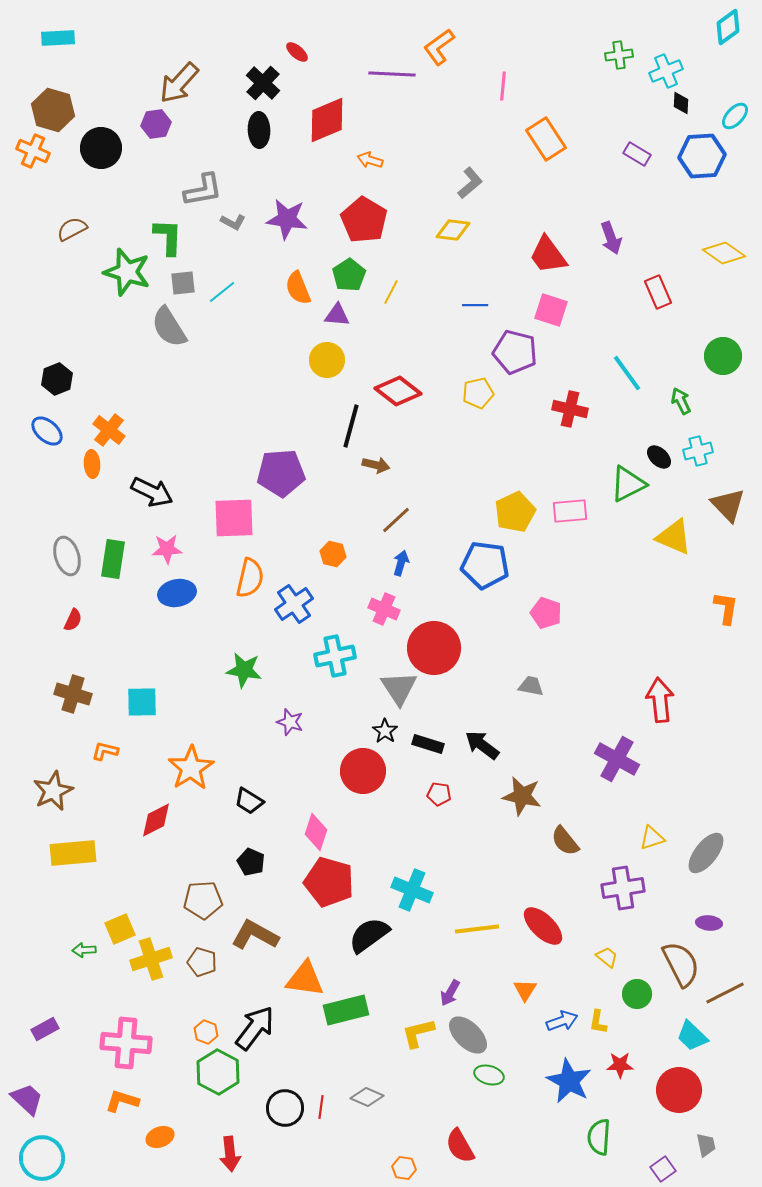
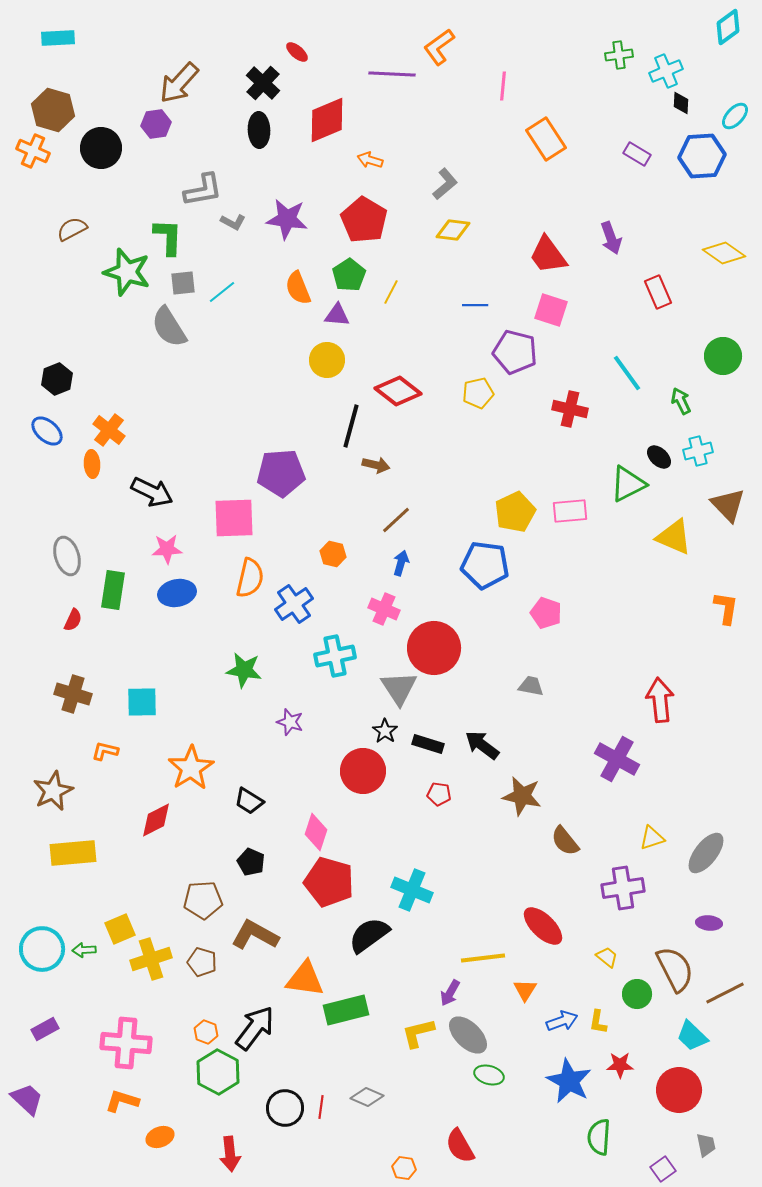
gray L-shape at (470, 183): moved 25 px left, 1 px down
green rectangle at (113, 559): moved 31 px down
yellow line at (477, 929): moved 6 px right, 29 px down
brown semicircle at (681, 964): moved 6 px left, 5 px down
cyan circle at (42, 1158): moved 209 px up
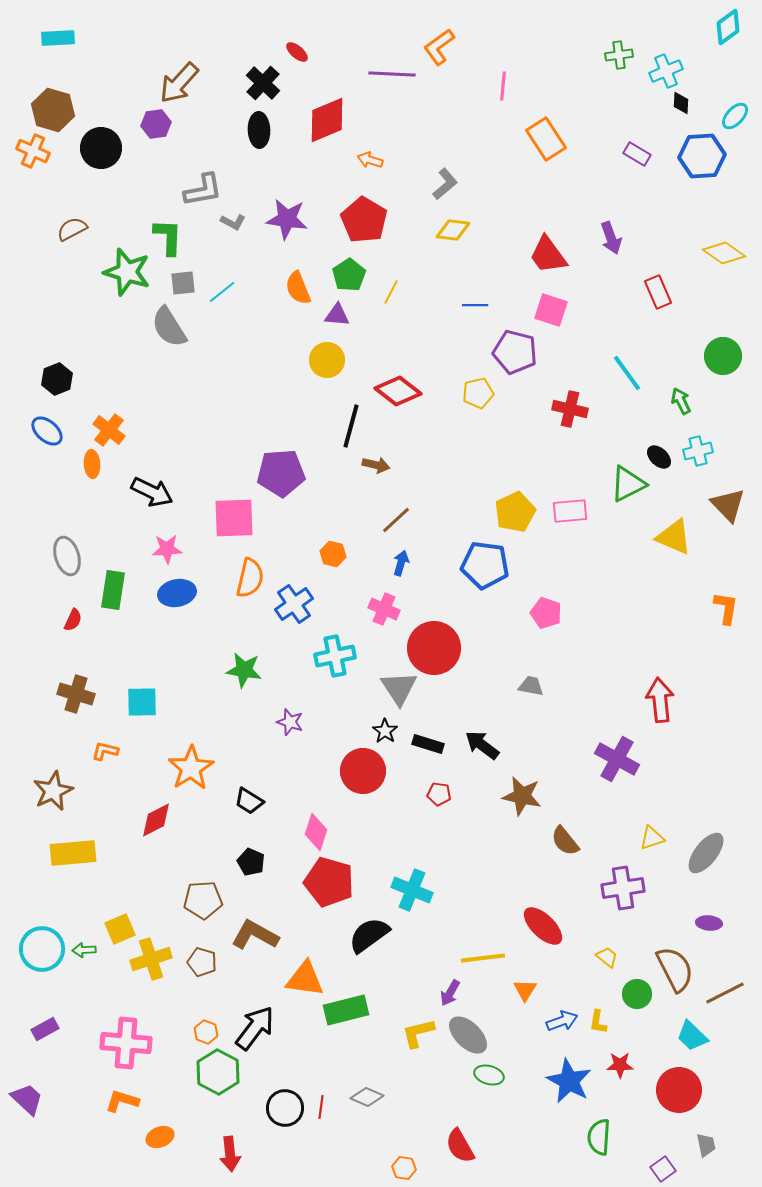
brown cross at (73, 694): moved 3 px right
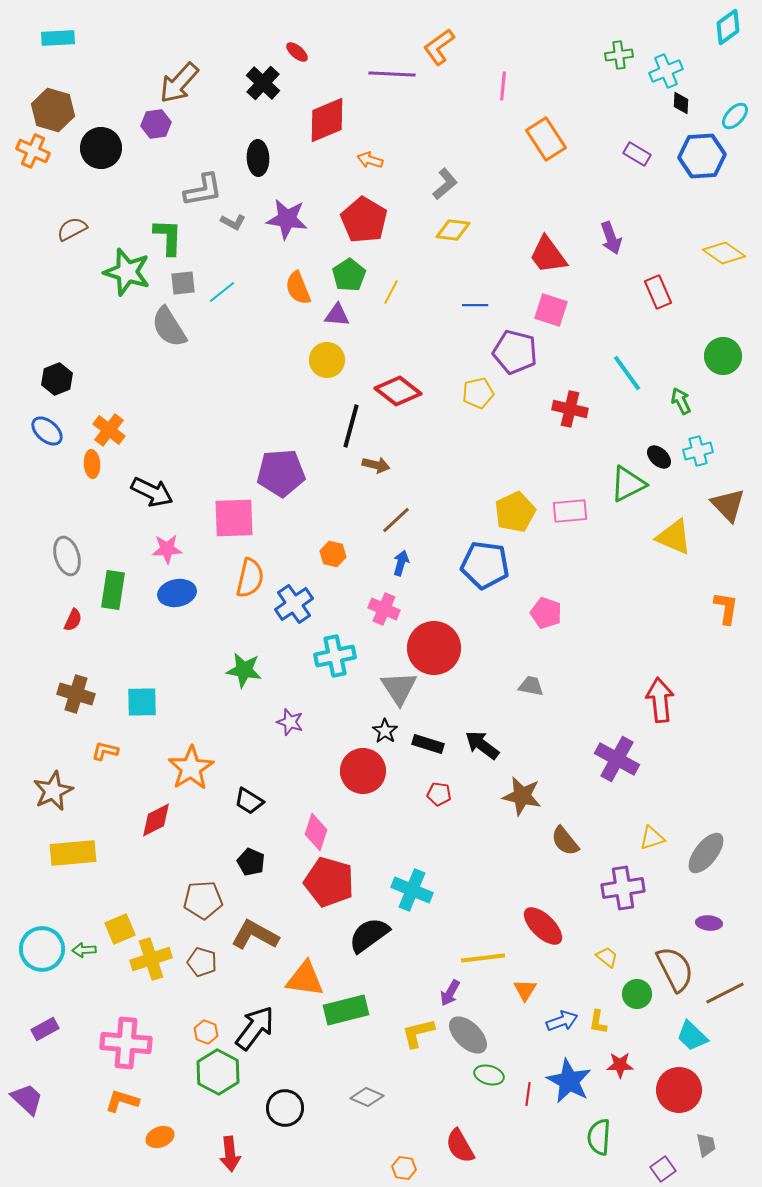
black ellipse at (259, 130): moved 1 px left, 28 px down
red line at (321, 1107): moved 207 px right, 13 px up
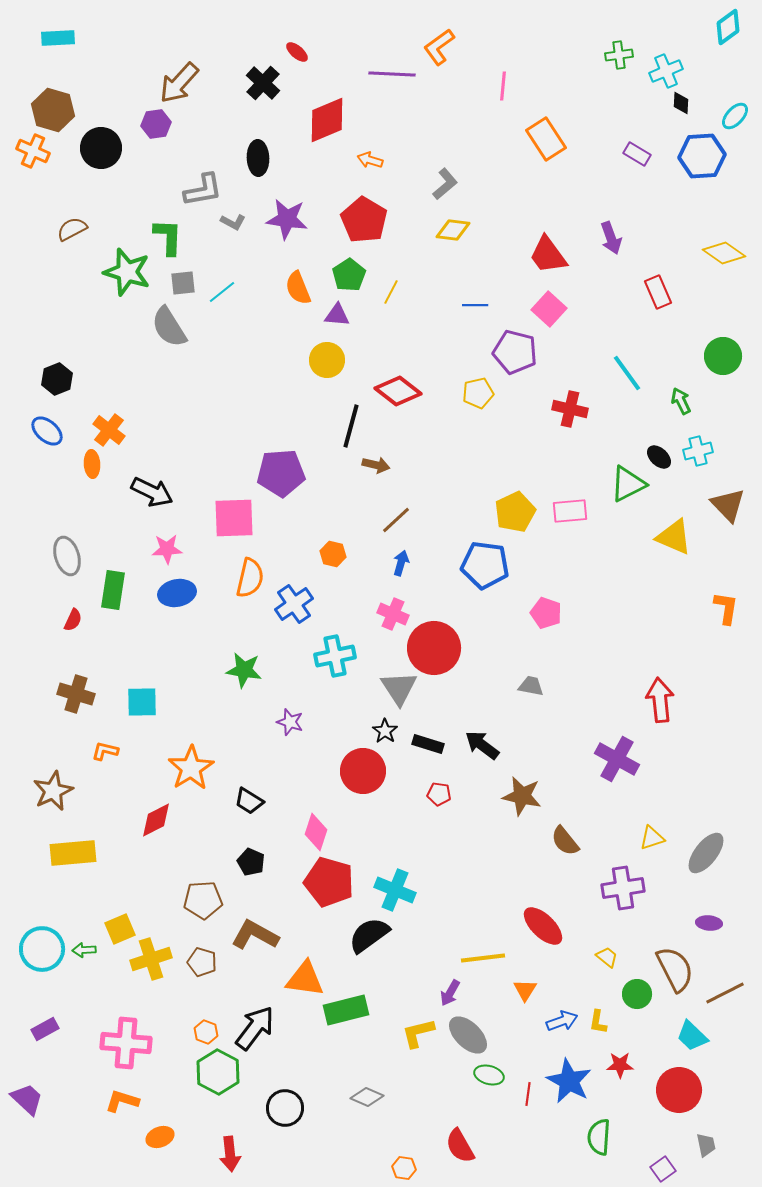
pink square at (551, 310): moved 2 px left, 1 px up; rotated 24 degrees clockwise
pink cross at (384, 609): moved 9 px right, 5 px down
cyan cross at (412, 890): moved 17 px left
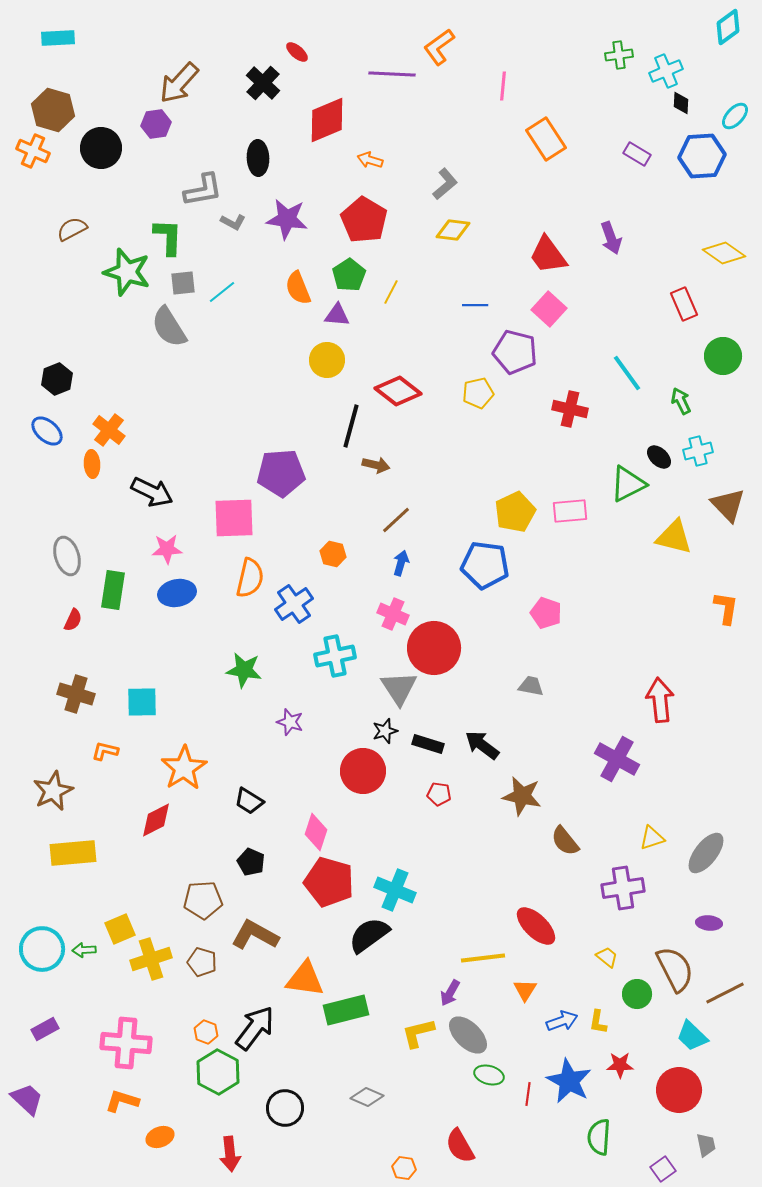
red rectangle at (658, 292): moved 26 px right, 12 px down
yellow triangle at (674, 537): rotated 9 degrees counterclockwise
black star at (385, 731): rotated 20 degrees clockwise
orange star at (191, 768): moved 7 px left
red ellipse at (543, 926): moved 7 px left
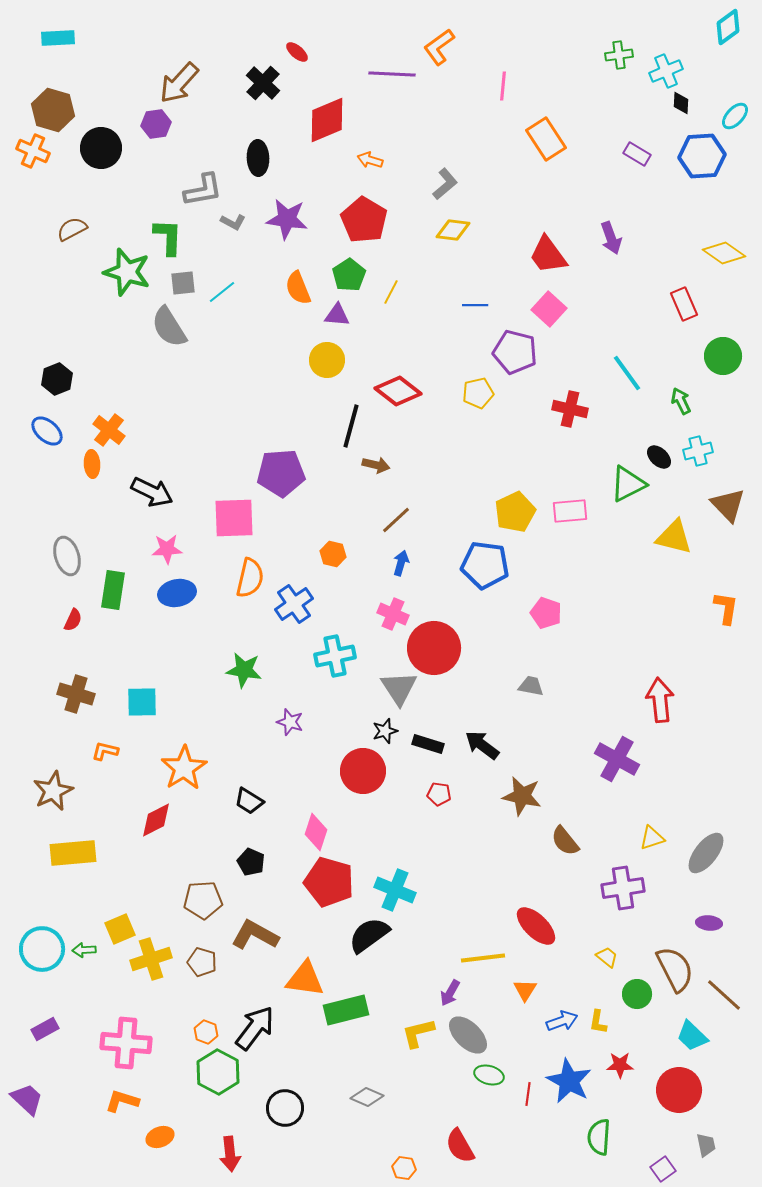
brown line at (725, 993): moved 1 px left, 2 px down; rotated 69 degrees clockwise
